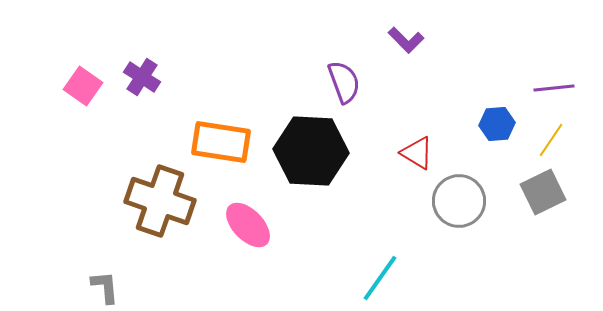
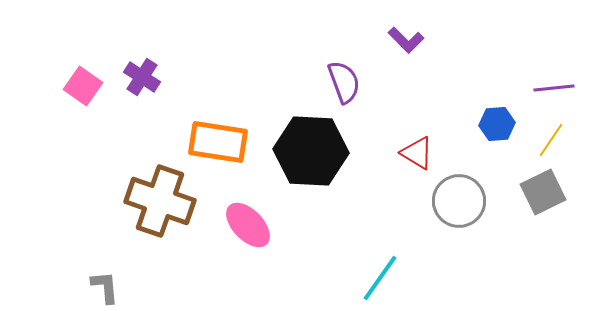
orange rectangle: moved 3 px left
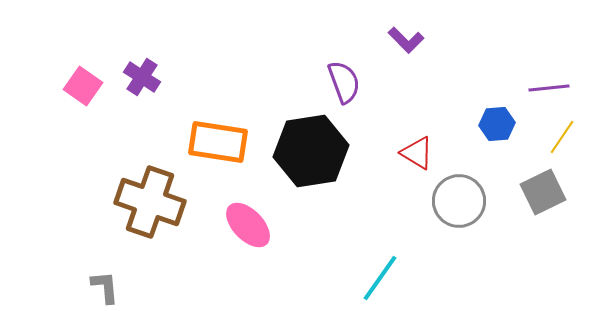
purple line: moved 5 px left
yellow line: moved 11 px right, 3 px up
black hexagon: rotated 12 degrees counterclockwise
brown cross: moved 10 px left, 1 px down
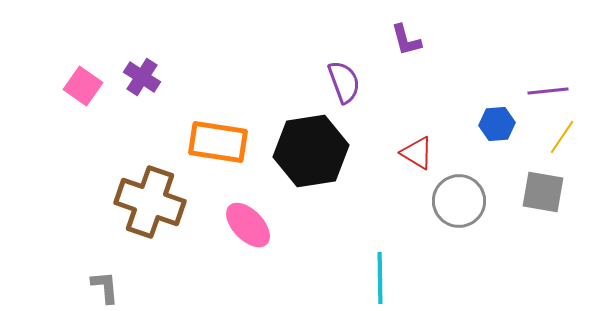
purple L-shape: rotated 30 degrees clockwise
purple line: moved 1 px left, 3 px down
gray square: rotated 36 degrees clockwise
cyan line: rotated 36 degrees counterclockwise
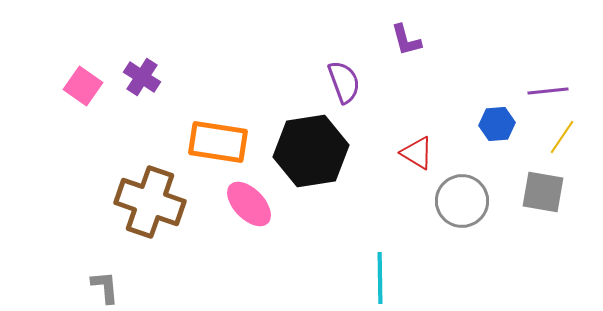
gray circle: moved 3 px right
pink ellipse: moved 1 px right, 21 px up
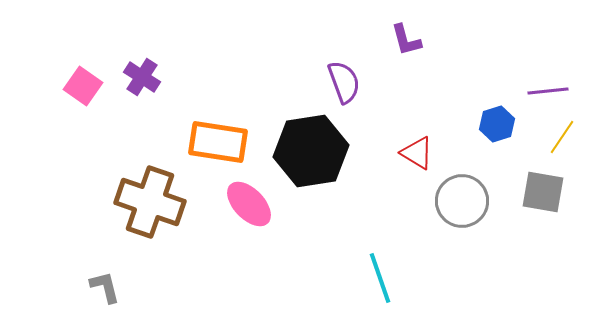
blue hexagon: rotated 12 degrees counterclockwise
cyan line: rotated 18 degrees counterclockwise
gray L-shape: rotated 9 degrees counterclockwise
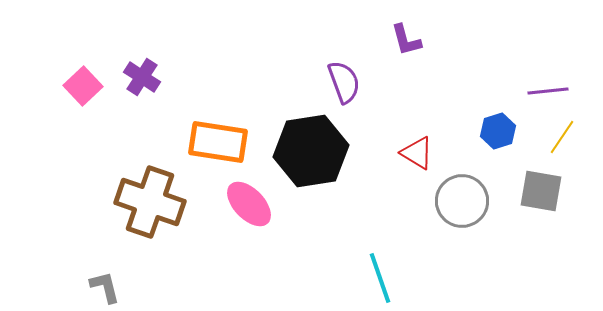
pink square: rotated 12 degrees clockwise
blue hexagon: moved 1 px right, 7 px down
gray square: moved 2 px left, 1 px up
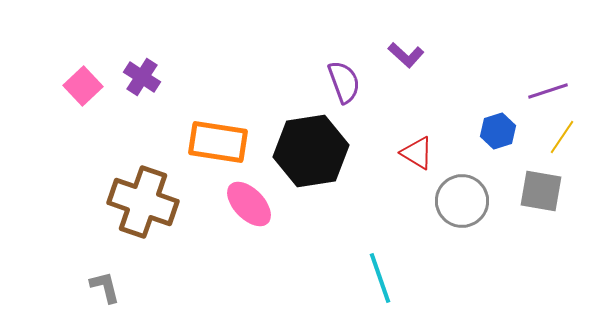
purple L-shape: moved 15 px down; rotated 33 degrees counterclockwise
purple line: rotated 12 degrees counterclockwise
brown cross: moved 7 px left
